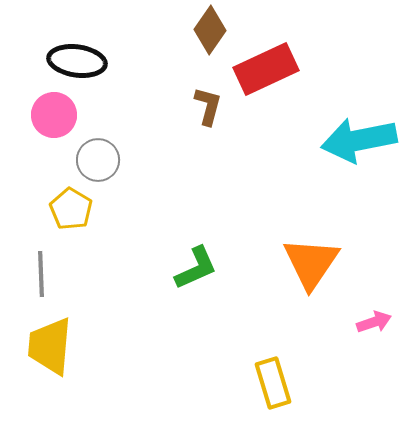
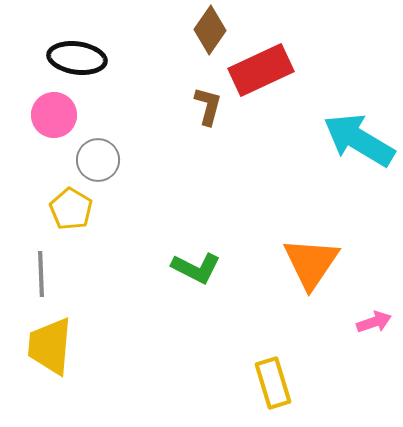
black ellipse: moved 3 px up
red rectangle: moved 5 px left, 1 px down
cyan arrow: rotated 42 degrees clockwise
green L-shape: rotated 51 degrees clockwise
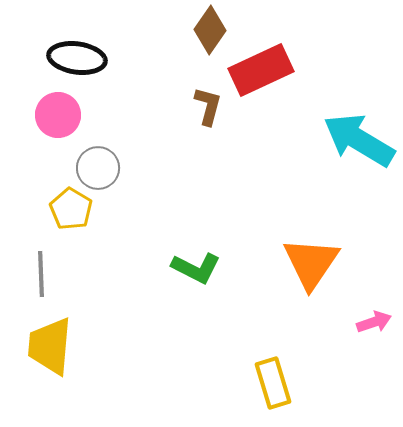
pink circle: moved 4 px right
gray circle: moved 8 px down
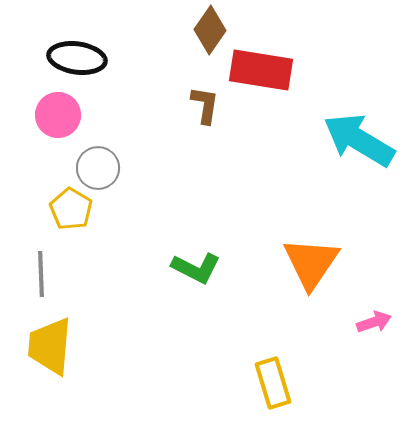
red rectangle: rotated 34 degrees clockwise
brown L-shape: moved 3 px left, 1 px up; rotated 6 degrees counterclockwise
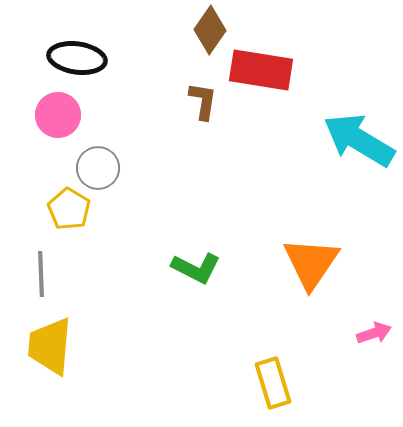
brown L-shape: moved 2 px left, 4 px up
yellow pentagon: moved 2 px left
pink arrow: moved 11 px down
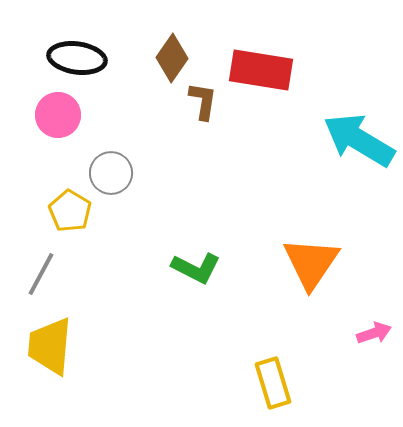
brown diamond: moved 38 px left, 28 px down
gray circle: moved 13 px right, 5 px down
yellow pentagon: moved 1 px right, 2 px down
gray line: rotated 30 degrees clockwise
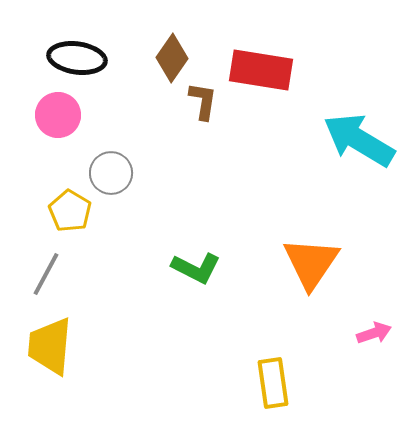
gray line: moved 5 px right
yellow rectangle: rotated 9 degrees clockwise
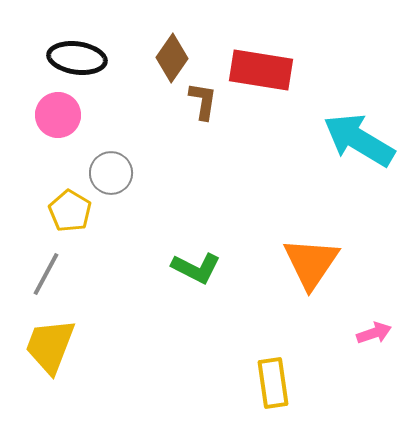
yellow trapezoid: rotated 16 degrees clockwise
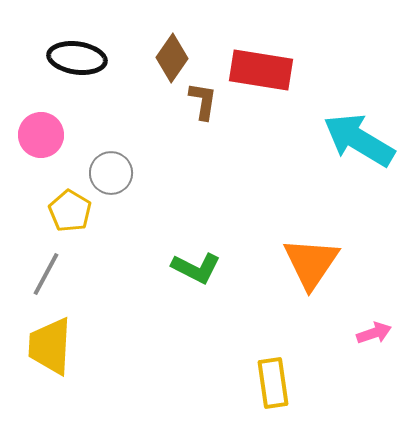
pink circle: moved 17 px left, 20 px down
yellow trapezoid: rotated 18 degrees counterclockwise
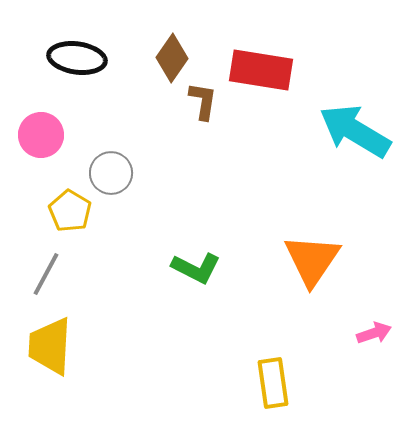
cyan arrow: moved 4 px left, 9 px up
orange triangle: moved 1 px right, 3 px up
